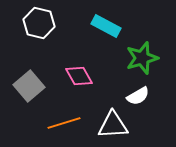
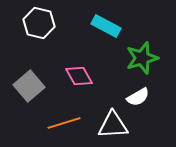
white semicircle: moved 1 px down
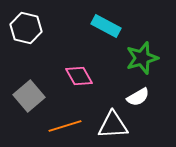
white hexagon: moved 13 px left, 5 px down
gray square: moved 10 px down
orange line: moved 1 px right, 3 px down
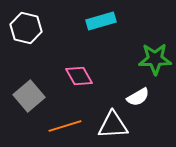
cyan rectangle: moved 5 px left, 5 px up; rotated 44 degrees counterclockwise
green star: moved 13 px right, 1 px down; rotated 16 degrees clockwise
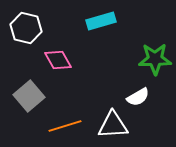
pink diamond: moved 21 px left, 16 px up
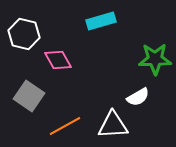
white hexagon: moved 2 px left, 6 px down
gray square: rotated 16 degrees counterclockwise
orange line: rotated 12 degrees counterclockwise
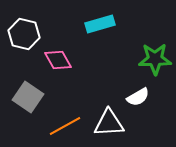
cyan rectangle: moved 1 px left, 3 px down
gray square: moved 1 px left, 1 px down
white triangle: moved 4 px left, 2 px up
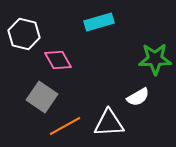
cyan rectangle: moved 1 px left, 2 px up
gray square: moved 14 px right
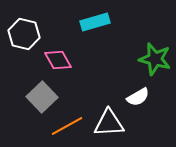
cyan rectangle: moved 4 px left
green star: rotated 16 degrees clockwise
gray square: rotated 12 degrees clockwise
orange line: moved 2 px right
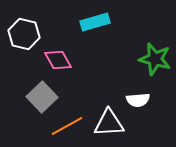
white semicircle: moved 3 px down; rotated 25 degrees clockwise
